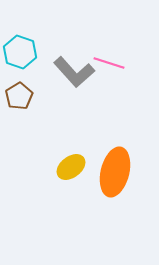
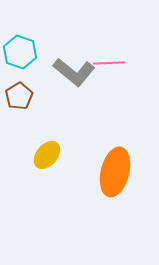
pink line: rotated 20 degrees counterclockwise
gray L-shape: rotated 9 degrees counterclockwise
yellow ellipse: moved 24 px left, 12 px up; rotated 12 degrees counterclockwise
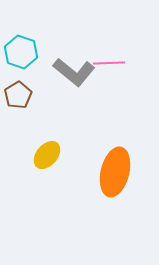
cyan hexagon: moved 1 px right
brown pentagon: moved 1 px left, 1 px up
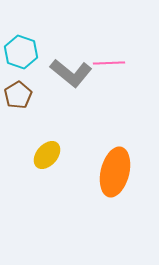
gray L-shape: moved 3 px left, 1 px down
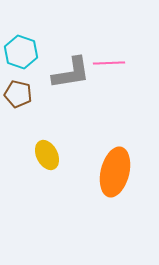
gray L-shape: rotated 48 degrees counterclockwise
brown pentagon: moved 1 px up; rotated 28 degrees counterclockwise
yellow ellipse: rotated 68 degrees counterclockwise
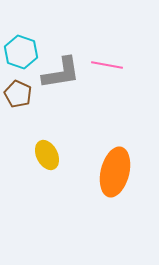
pink line: moved 2 px left, 2 px down; rotated 12 degrees clockwise
gray L-shape: moved 10 px left
brown pentagon: rotated 12 degrees clockwise
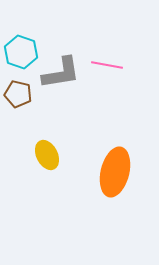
brown pentagon: rotated 12 degrees counterclockwise
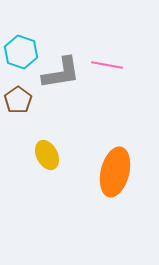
brown pentagon: moved 6 px down; rotated 24 degrees clockwise
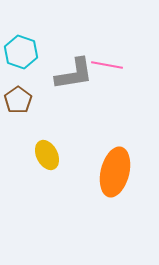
gray L-shape: moved 13 px right, 1 px down
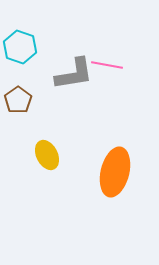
cyan hexagon: moved 1 px left, 5 px up
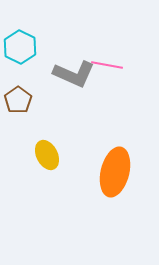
cyan hexagon: rotated 8 degrees clockwise
gray L-shape: rotated 33 degrees clockwise
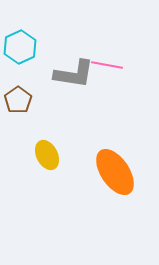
cyan hexagon: rotated 8 degrees clockwise
gray L-shape: rotated 15 degrees counterclockwise
orange ellipse: rotated 48 degrees counterclockwise
